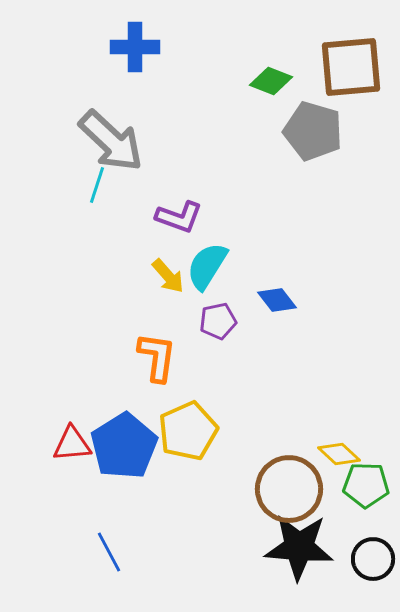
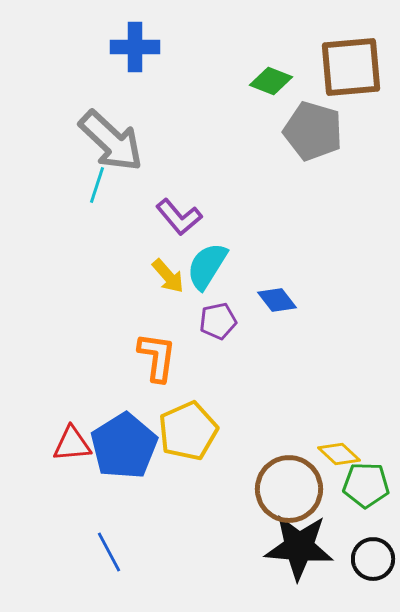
purple L-shape: rotated 30 degrees clockwise
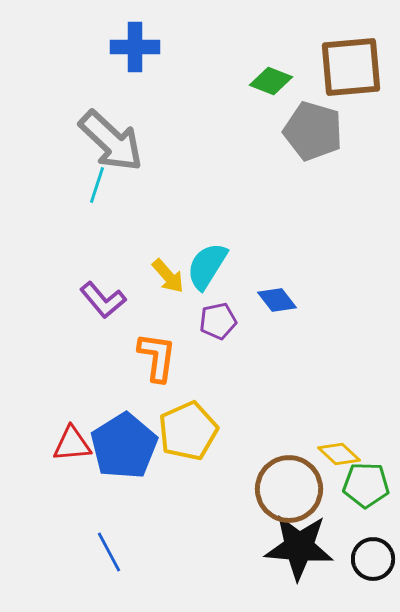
purple L-shape: moved 76 px left, 83 px down
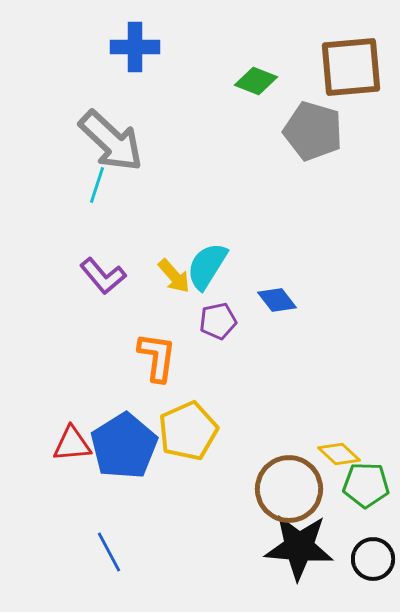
green diamond: moved 15 px left
yellow arrow: moved 6 px right
purple L-shape: moved 24 px up
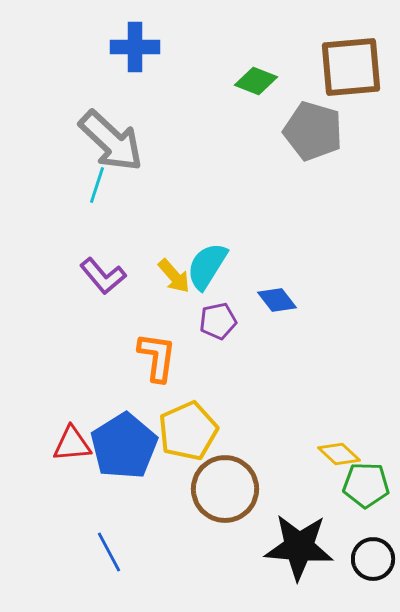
brown circle: moved 64 px left
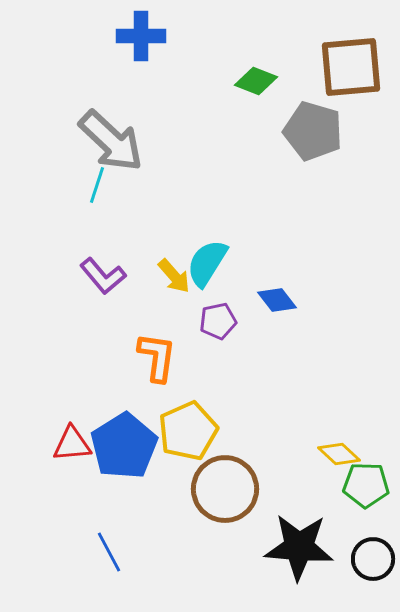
blue cross: moved 6 px right, 11 px up
cyan semicircle: moved 3 px up
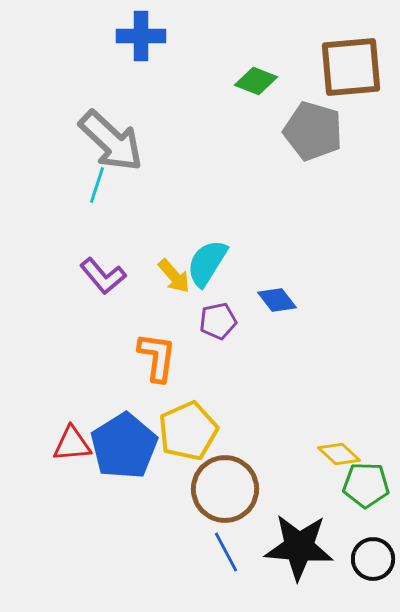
blue line: moved 117 px right
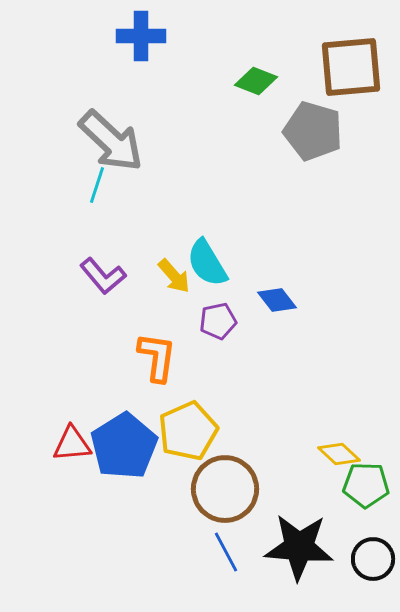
cyan semicircle: rotated 63 degrees counterclockwise
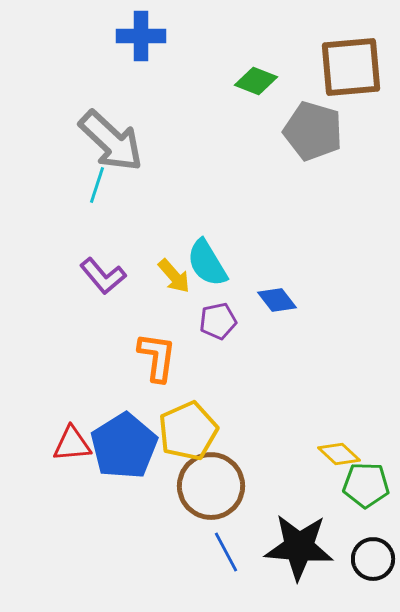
brown circle: moved 14 px left, 3 px up
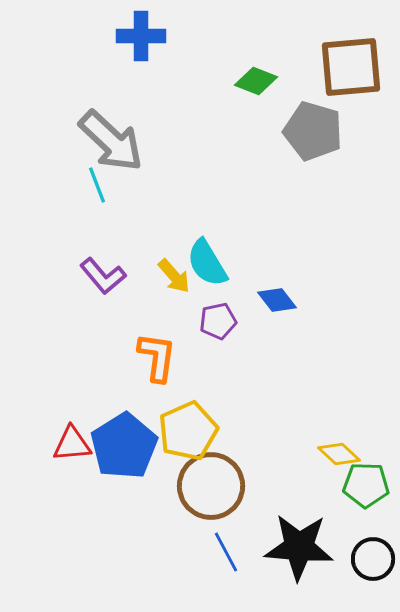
cyan line: rotated 39 degrees counterclockwise
